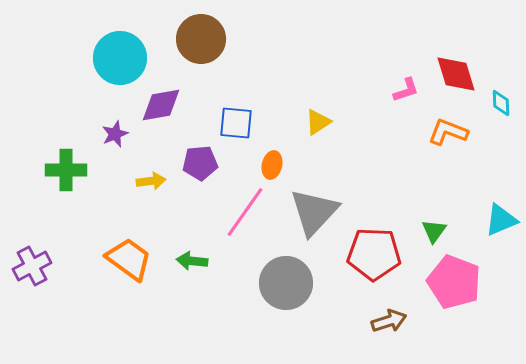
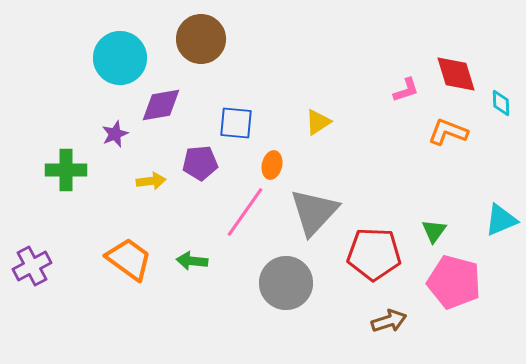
pink pentagon: rotated 6 degrees counterclockwise
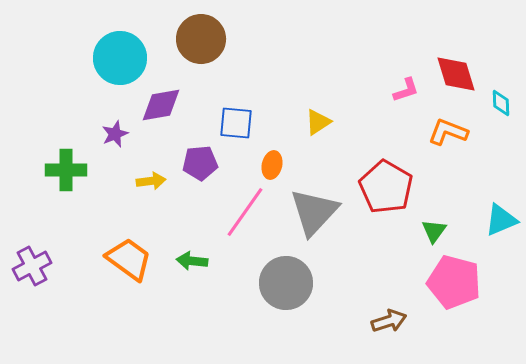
red pentagon: moved 12 px right, 67 px up; rotated 28 degrees clockwise
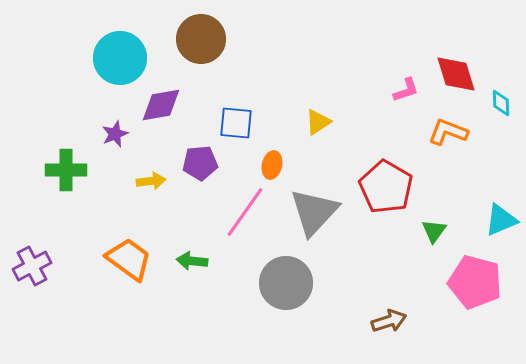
pink pentagon: moved 21 px right
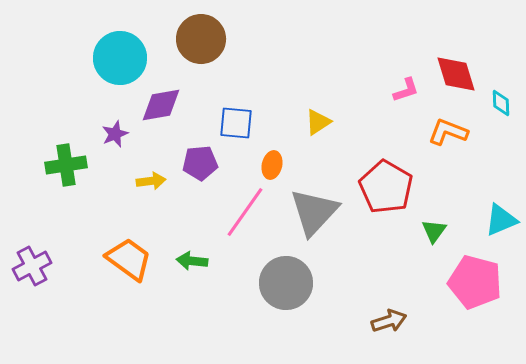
green cross: moved 5 px up; rotated 9 degrees counterclockwise
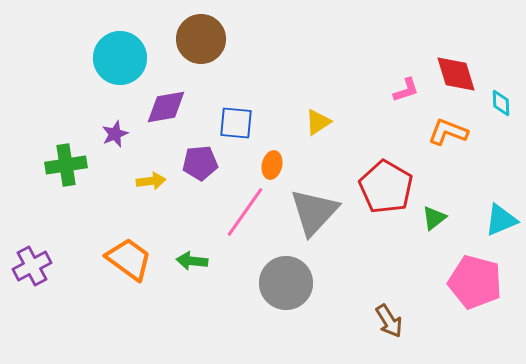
purple diamond: moved 5 px right, 2 px down
green triangle: moved 13 px up; rotated 16 degrees clockwise
brown arrow: rotated 76 degrees clockwise
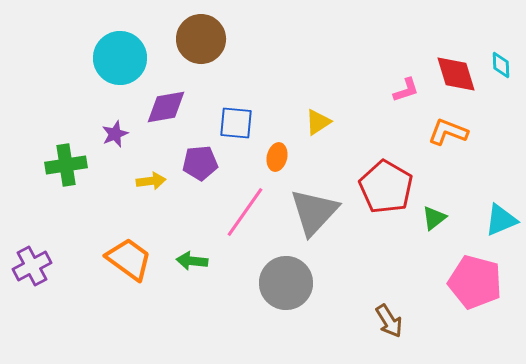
cyan diamond: moved 38 px up
orange ellipse: moved 5 px right, 8 px up
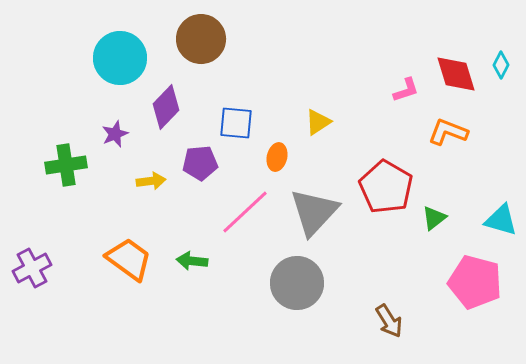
cyan diamond: rotated 28 degrees clockwise
purple diamond: rotated 36 degrees counterclockwise
pink line: rotated 12 degrees clockwise
cyan triangle: rotated 39 degrees clockwise
purple cross: moved 2 px down
gray circle: moved 11 px right
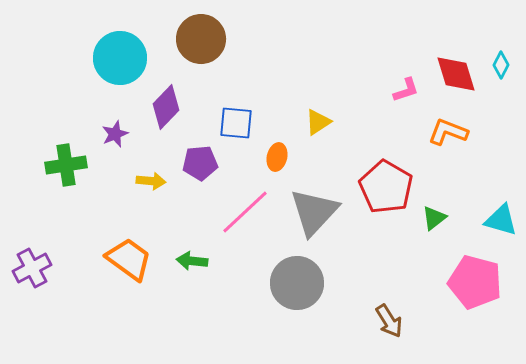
yellow arrow: rotated 12 degrees clockwise
